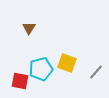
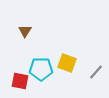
brown triangle: moved 4 px left, 3 px down
cyan pentagon: rotated 15 degrees clockwise
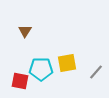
yellow square: rotated 30 degrees counterclockwise
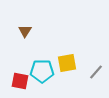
cyan pentagon: moved 1 px right, 2 px down
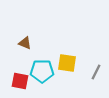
brown triangle: moved 12 px down; rotated 40 degrees counterclockwise
yellow square: rotated 18 degrees clockwise
gray line: rotated 14 degrees counterclockwise
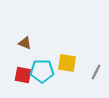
red square: moved 3 px right, 6 px up
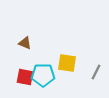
cyan pentagon: moved 1 px right, 4 px down
red square: moved 2 px right, 2 px down
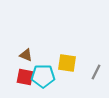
brown triangle: moved 1 px right, 12 px down
cyan pentagon: moved 1 px down
